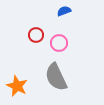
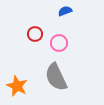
blue semicircle: moved 1 px right
red circle: moved 1 px left, 1 px up
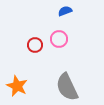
red circle: moved 11 px down
pink circle: moved 4 px up
gray semicircle: moved 11 px right, 10 px down
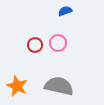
pink circle: moved 1 px left, 4 px down
gray semicircle: moved 8 px left, 1 px up; rotated 128 degrees clockwise
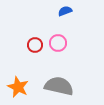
orange star: moved 1 px right, 1 px down
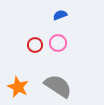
blue semicircle: moved 5 px left, 4 px down
gray semicircle: moved 1 px left; rotated 20 degrees clockwise
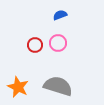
gray semicircle: rotated 16 degrees counterclockwise
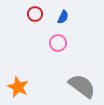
blue semicircle: moved 3 px right, 2 px down; rotated 136 degrees clockwise
red circle: moved 31 px up
gray semicircle: moved 24 px right; rotated 20 degrees clockwise
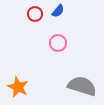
blue semicircle: moved 5 px left, 6 px up; rotated 16 degrees clockwise
gray semicircle: rotated 20 degrees counterclockwise
